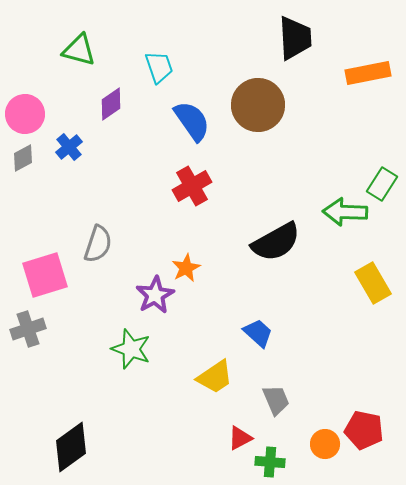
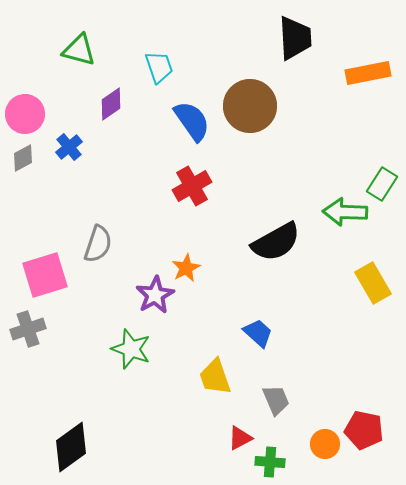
brown circle: moved 8 px left, 1 px down
yellow trapezoid: rotated 105 degrees clockwise
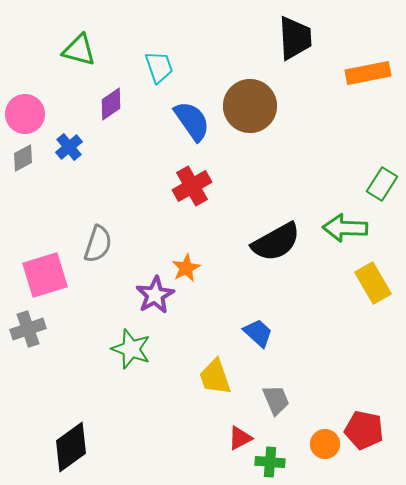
green arrow: moved 16 px down
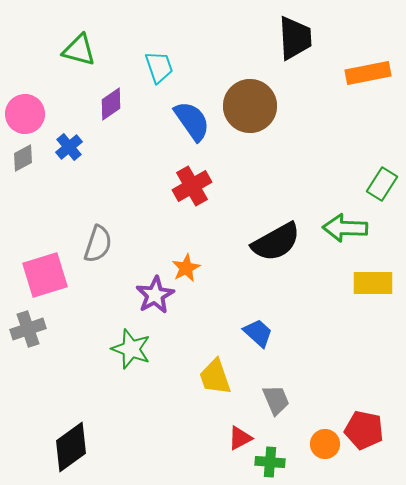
yellow rectangle: rotated 60 degrees counterclockwise
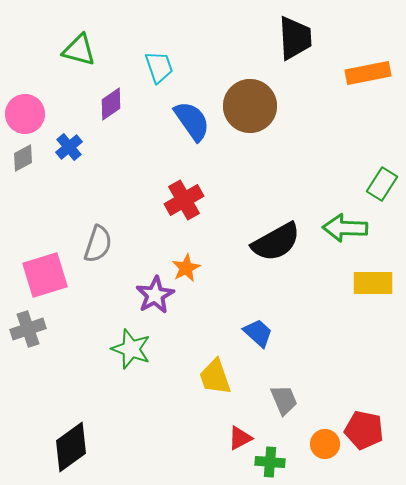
red cross: moved 8 px left, 14 px down
gray trapezoid: moved 8 px right
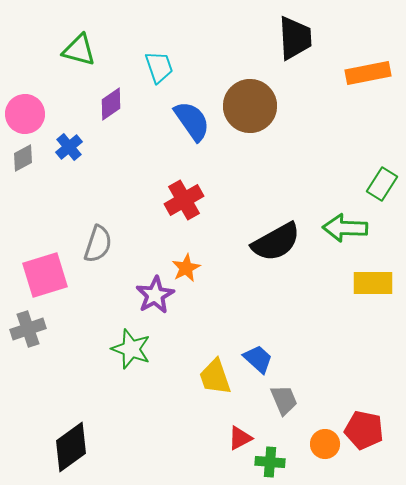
blue trapezoid: moved 26 px down
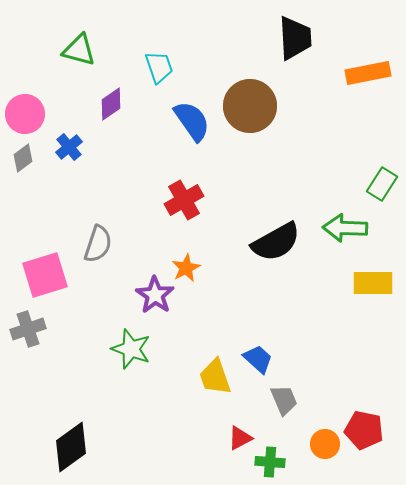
gray diamond: rotated 8 degrees counterclockwise
purple star: rotated 9 degrees counterclockwise
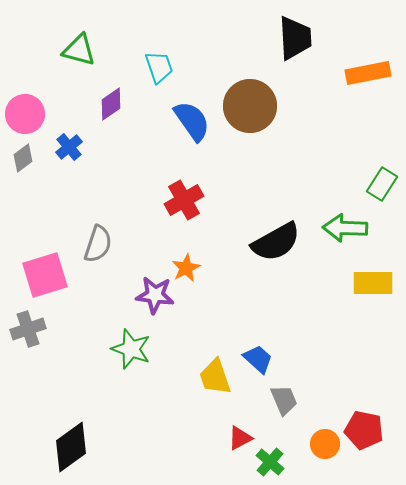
purple star: rotated 27 degrees counterclockwise
green cross: rotated 36 degrees clockwise
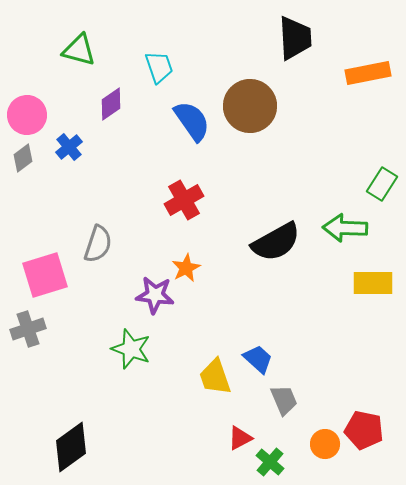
pink circle: moved 2 px right, 1 px down
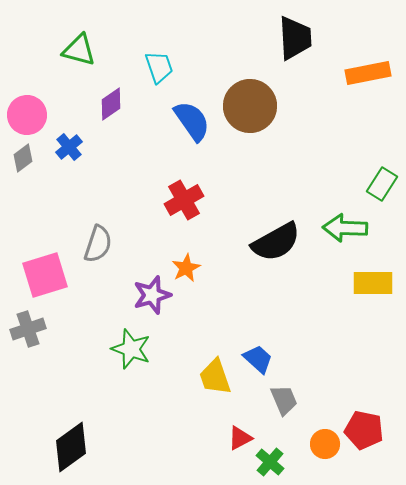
purple star: moved 3 px left; rotated 24 degrees counterclockwise
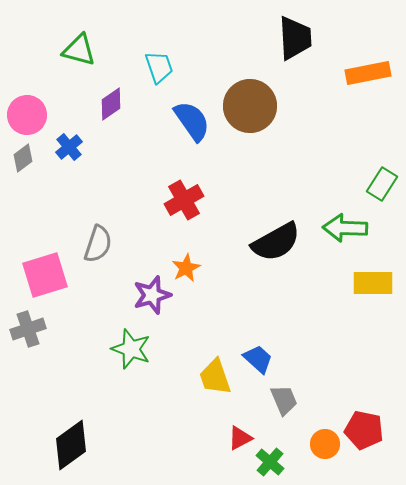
black diamond: moved 2 px up
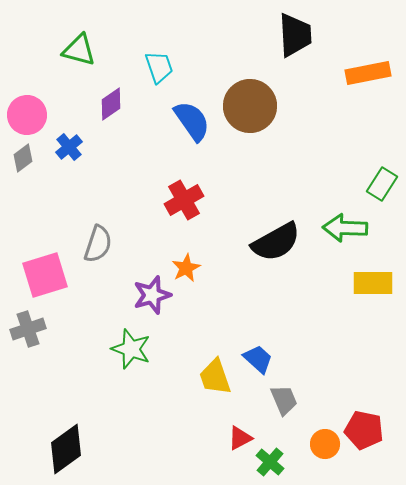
black trapezoid: moved 3 px up
black diamond: moved 5 px left, 4 px down
